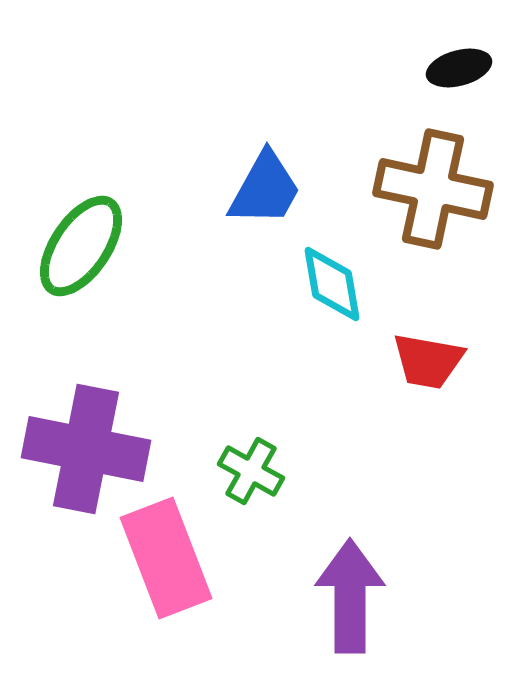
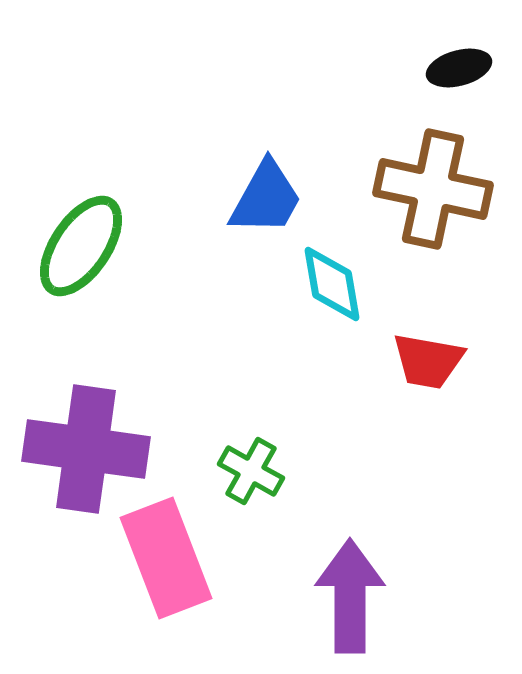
blue trapezoid: moved 1 px right, 9 px down
purple cross: rotated 3 degrees counterclockwise
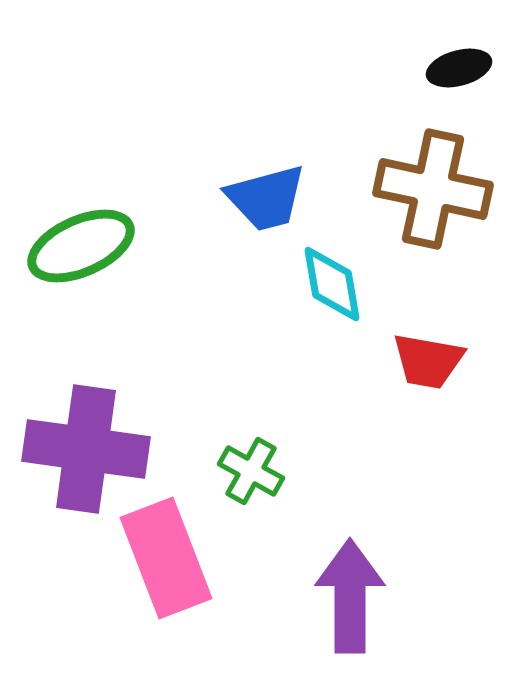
blue trapezoid: rotated 46 degrees clockwise
green ellipse: rotated 32 degrees clockwise
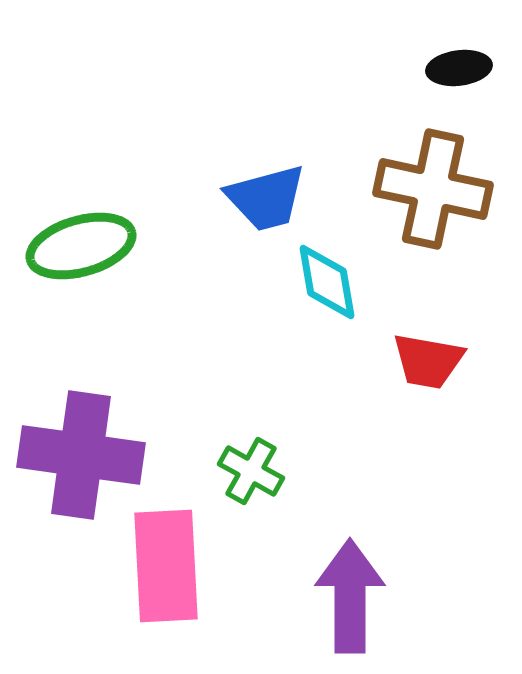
black ellipse: rotated 8 degrees clockwise
green ellipse: rotated 8 degrees clockwise
cyan diamond: moved 5 px left, 2 px up
purple cross: moved 5 px left, 6 px down
pink rectangle: moved 8 px down; rotated 18 degrees clockwise
